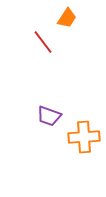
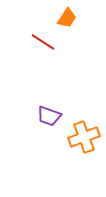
red line: rotated 20 degrees counterclockwise
orange cross: rotated 16 degrees counterclockwise
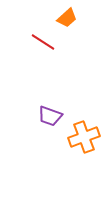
orange trapezoid: rotated 15 degrees clockwise
purple trapezoid: moved 1 px right
